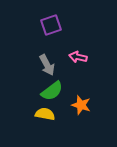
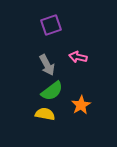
orange star: rotated 24 degrees clockwise
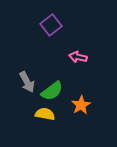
purple square: rotated 20 degrees counterclockwise
gray arrow: moved 20 px left, 17 px down
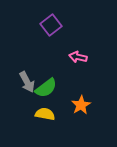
green semicircle: moved 6 px left, 3 px up
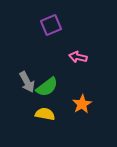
purple square: rotated 15 degrees clockwise
green semicircle: moved 1 px right, 1 px up
orange star: moved 1 px right, 1 px up
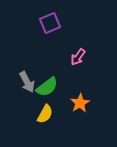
purple square: moved 1 px left, 2 px up
pink arrow: rotated 66 degrees counterclockwise
orange star: moved 2 px left, 1 px up
yellow semicircle: rotated 108 degrees clockwise
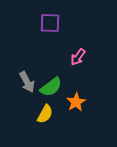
purple square: rotated 25 degrees clockwise
green semicircle: moved 4 px right
orange star: moved 4 px left, 1 px up
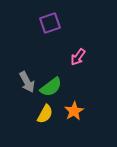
purple square: rotated 20 degrees counterclockwise
orange star: moved 2 px left, 9 px down
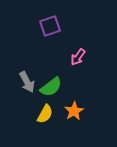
purple square: moved 3 px down
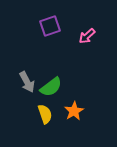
pink arrow: moved 9 px right, 21 px up; rotated 12 degrees clockwise
yellow semicircle: rotated 48 degrees counterclockwise
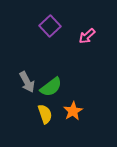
purple square: rotated 25 degrees counterclockwise
orange star: moved 1 px left
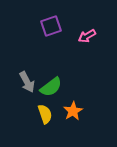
purple square: moved 1 px right; rotated 25 degrees clockwise
pink arrow: rotated 12 degrees clockwise
